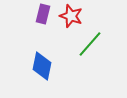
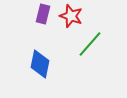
blue diamond: moved 2 px left, 2 px up
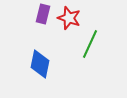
red star: moved 2 px left, 2 px down
green line: rotated 16 degrees counterclockwise
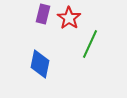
red star: rotated 15 degrees clockwise
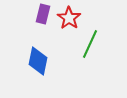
blue diamond: moved 2 px left, 3 px up
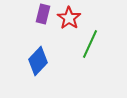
blue diamond: rotated 32 degrees clockwise
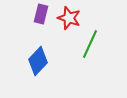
purple rectangle: moved 2 px left
red star: rotated 15 degrees counterclockwise
